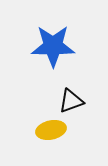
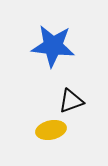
blue star: rotated 6 degrees clockwise
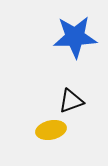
blue star: moved 22 px right, 9 px up; rotated 9 degrees counterclockwise
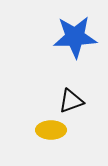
yellow ellipse: rotated 12 degrees clockwise
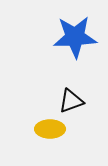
yellow ellipse: moved 1 px left, 1 px up
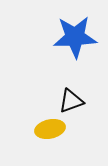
yellow ellipse: rotated 12 degrees counterclockwise
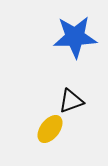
yellow ellipse: rotated 40 degrees counterclockwise
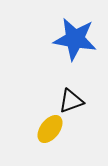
blue star: moved 2 px down; rotated 12 degrees clockwise
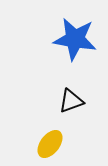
yellow ellipse: moved 15 px down
